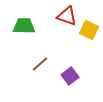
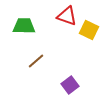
brown line: moved 4 px left, 3 px up
purple square: moved 9 px down
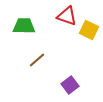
brown line: moved 1 px right, 1 px up
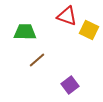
green trapezoid: moved 1 px right, 6 px down
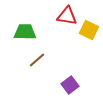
red triangle: rotated 10 degrees counterclockwise
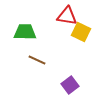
yellow square: moved 8 px left, 2 px down
brown line: rotated 66 degrees clockwise
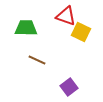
red triangle: moved 1 px left; rotated 10 degrees clockwise
green trapezoid: moved 1 px right, 4 px up
purple square: moved 1 px left, 2 px down
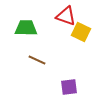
purple square: rotated 30 degrees clockwise
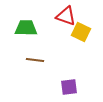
brown line: moved 2 px left; rotated 18 degrees counterclockwise
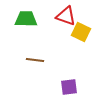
green trapezoid: moved 9 px up
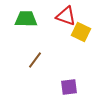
brown line: rotated 60 degrees counterclockwise
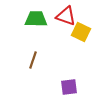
green trapezoid: moved 10 px right
brown line: moved 2 px left; rotated 18 degrees counterclockwise
